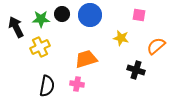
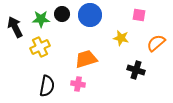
black arrow: moved 1 px left
orange semicircle: moved 3 px up
pink cross: moved 1 px right
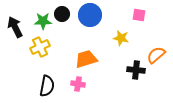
green star: moved 2 px right, 2 px down
orange semicircle: moved 12 px down
black cross: rotated 12 degrees counterclockwise
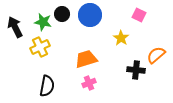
pink square: rotated 16 degrees clockwise
green star: moved 1 px down; rotated 12 degrees clockwise
yellow star: rotated 21 degrees clockwise
pink cross: moved 11 px right, 1 px up; rotated 32 degrees counterclockwise
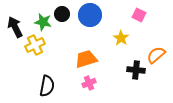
yellow cross: moved 5 px left, 2 px up
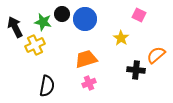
blue circle: moved 5 px left, 4 px down
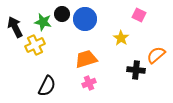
black semicircle: rotated 15 degrees clockwise
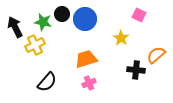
black semicircle: moved 4 px up; rotated 15 degrees clockwise
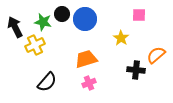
pink square: rotated 24 degrees counterclockwise
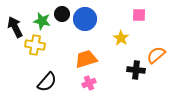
green star: moved 1 px left, 1 px up
yellow cross: rotated 36 degrees clockwise
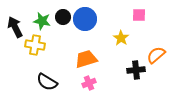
black circle: moved 1 px right, 3 px down
black cross: rotated 12 degrees counterclockwise
black semicircle: rotated 80 degrees clockwise
